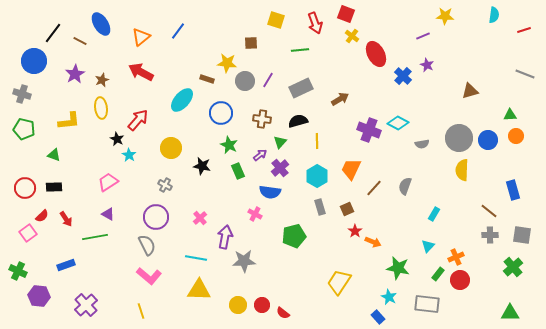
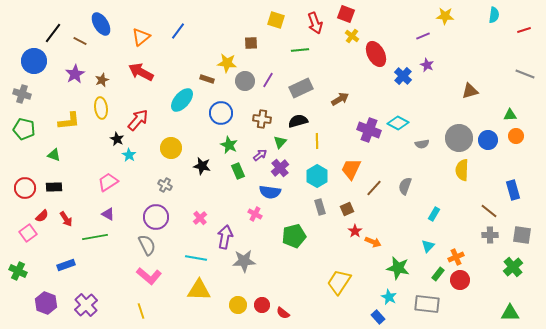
purple hexagon at (39, 296): moved 7 px right, 7 px down; rotated 15 degrees clockwise
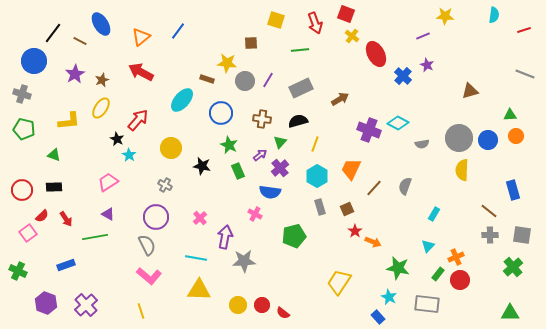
yellow ellipse at (101, 108): rotated 40 degrees clockwise
yellow line at (317, 141): moved 2 px left, 3 px down; rotated 21 degrees clockwise
red circle at (25, 188): moved 3 px left, 2 px down
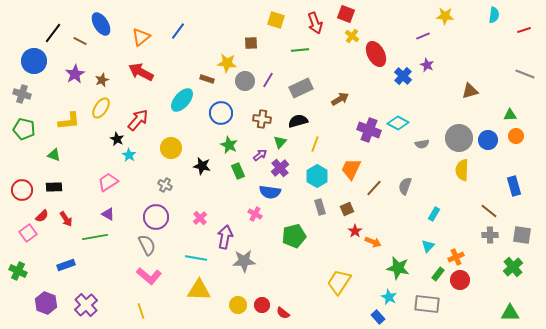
blue rectangle at (513, 190): moved 1 px right, 4 px up
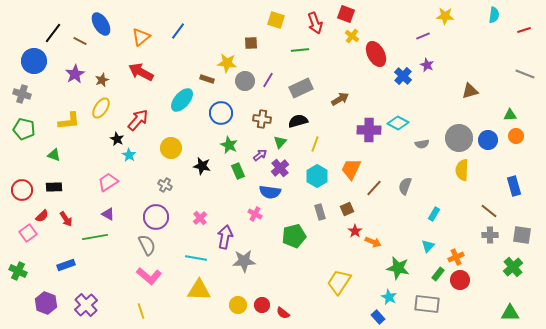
purple cross at (369, 130): rotated 20 degrees counterclockwise
gray rectangle at (320, 207): moved 5 px down
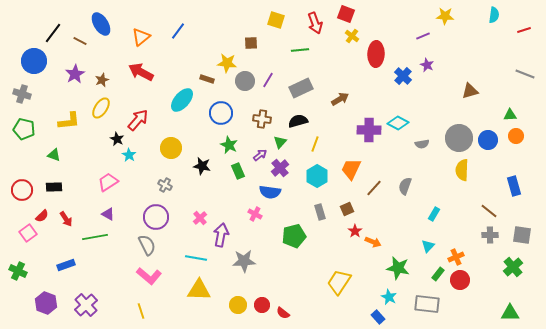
red ellipse at (376, 54): rotated 30 degrees clockwise
purple arrow at (225, 237): moved 4 px left, 2 px up
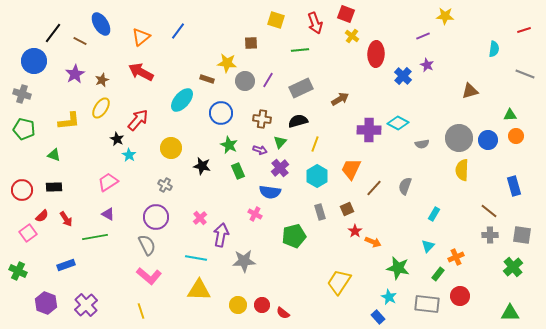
cyan semicircle at (494, 15): moved 34 px down
purple arrow at (260, 155): moved 5 px up; rotated 56 degrees clockwise
red circle at (460, 280): moved 16 px down
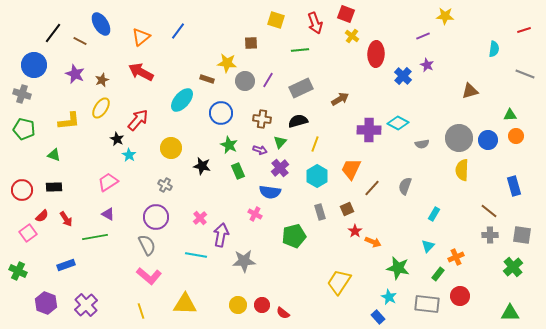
blue circle at (34, 61): moved 4 px down
purple star at (75, 74): rotated 18 degrees counterclockwise
brown line at (374, 188): moved 2 px left
cyan line at (196, 258): moved 3 px up
yellow triangle at (199, 290): moved 14 px left, 14 px down
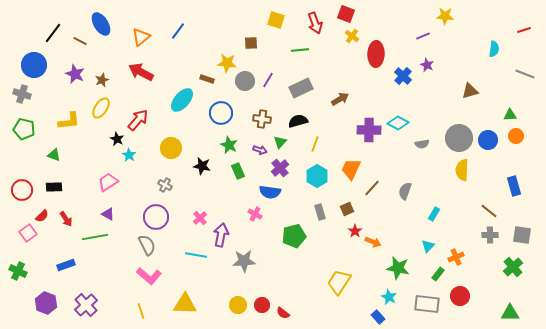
gray semicircle at (405, 186): moved 5 px down
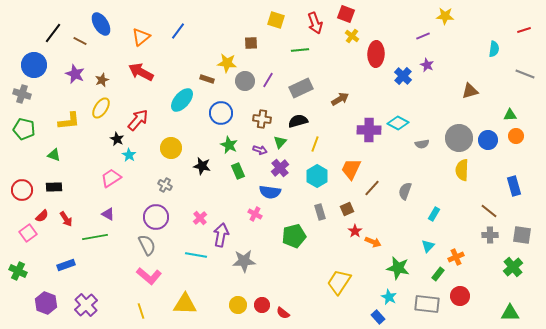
pink trapezoid at (108, 182): moved 3 px right, 4 px up
